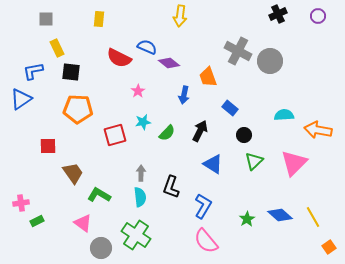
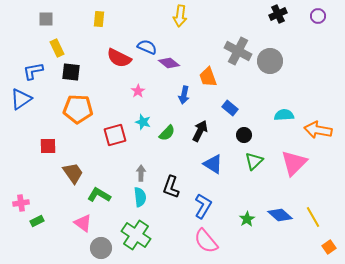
cyan star at (143, 122): rotated 28 degrees clockwise
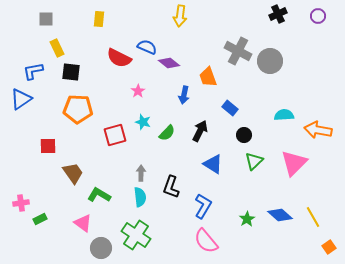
green rectangle at (37, 221): moved 3 px right, 2 px up
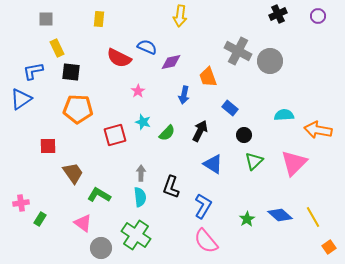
purple diamond at (169, 63): moved 2 px right, 1 px up; rotated 50 degrees counterclockwise
green rectangle at (40, 219): rotated 32 degrees counterclockwise
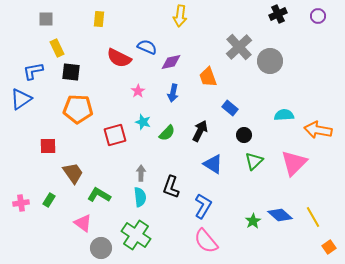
gray cross at (238, 51): moved 1 px right, 4 px up; rotated 20 degrees clockwise
blue arrow at (184, 95): moved 11 px left, 2 px up
green rectangle at (40, 219): moved 9 px right, 19 px up
green star at (247, 219): moved 6 px right, 2 px down
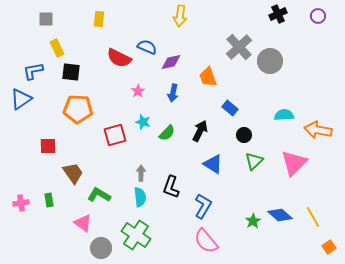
green rectangle at (49, 200): rotated 40 degrees counterclockwise
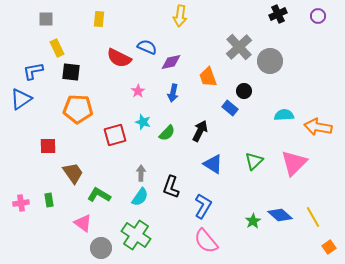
orange arrow at (318, 130): moved 3 px up
black circle at (244, 135): moved 44 px up
cyan semicircle at (140, 197): rotated 42 degrees clockwise
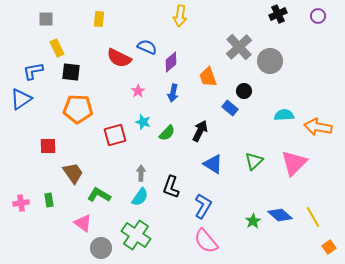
purple diamond at (171, 62): rotated 30 degrees counterclockwise
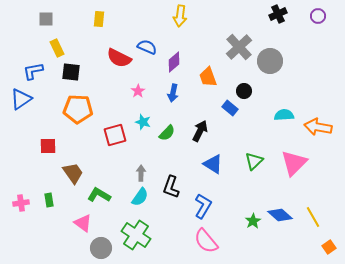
purple diamond at (171, 62): moved 3 px right
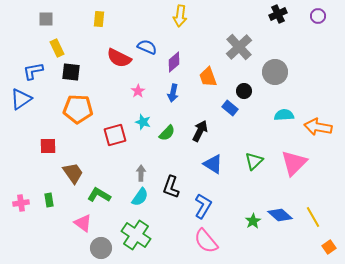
gray circle at (270, 61): moved 5 px right, 11 px down
